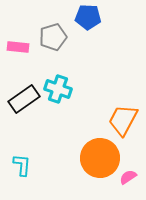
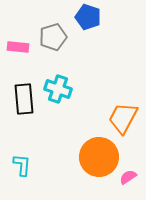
blue pentagon: rotated 15 degrees clockwise
black rectangle: rotated 60 degrees counterclockwise
orange trapezoid: moved 2 px up
orange circle: moved 1 px left, 1 px up
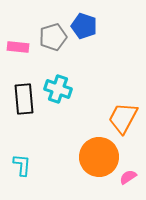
blue pentagon: moved 4 px left, 9 px down
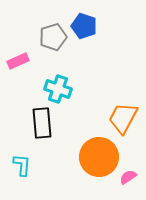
pink rectangle: moved 14 px down; rotated 30 degrees counterclockwise
black rectangle: moved 18 px right, 24 px down
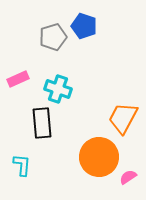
pink rectangle: moved 18 px down
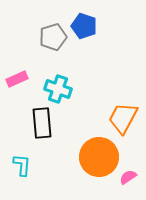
pink rectangle: moved 1 px left
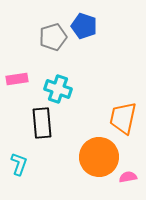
pink rectangle: rotated 15 degrees clockwise
orange trapezoid: rotated 16 degrees counterclockwise
cyan L-shape: moved 3 px left, 1 px up; rotated 15 degrees clockwise
pink semicircle: rotated 24 degrees clockwise
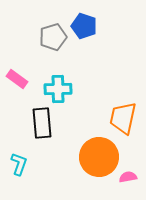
pink rectangle: rotated 45 degrees clockwise
cyan cross: rotated 20 degrees counterclockwise
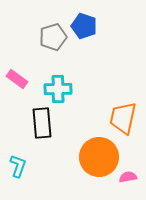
cyan L-shape: moved 1 px left, 2 px down
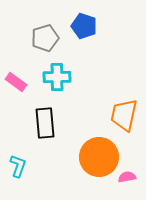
gray pentagon: moved 8 px left, 1 px down
pink rectangle: moved 1 px left, 3 px down
cyan cross: moved 1 px left, 12 px up
orange trapezoid: moved 1 px right, 3 px up
black rectangle: moved 3 px right
pink semicircle: moved 1 px left
